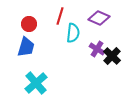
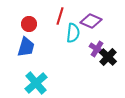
purple diamond: moved 8 px left, 3 px down
black cross: moved 4 px left, 1 px down
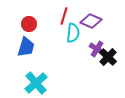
red line: moved 4 px right
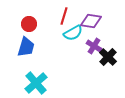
purple diamond: rotated 15 degrees counterclockwise
cyan semicircle: rotated 54 degrees clockwise
purple cross: moved 3 px left, 3 px up
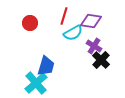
red circle: moved 1 px right, 1 px up
blue trapezoid: moved 20 px right, 19 px down
black cross: moved 7 px left, 3 px down
